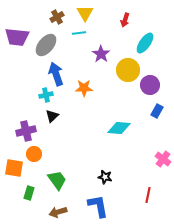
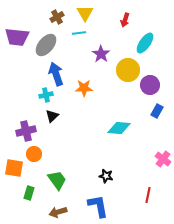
black star: moved 1 px right, 1 px up
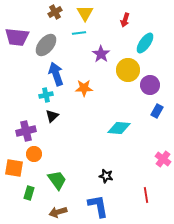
brown cross: moved 2 px left, 5 px up
red line: moved 2 px left; rotated 21 degrees counterclockwise
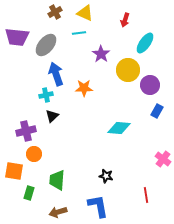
yellow triangle: rotated 36 degrees counterclockwise
orange square: moved 3 px down
green trapezoid: rotated 140 degrees counterclockwise
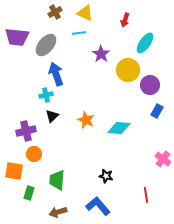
orange star: moved 2 px right, 32 px down; rotated 24 degrees clockwise
blue L-shape: rotated 30 degrees counterclockwise
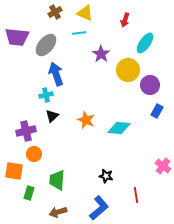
pink cross: moved 7 px down
red line: moved 10 px left
blue L-shape: moved 1 px right, 2 px down; rotated 90 degrees clockwise
